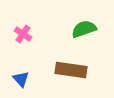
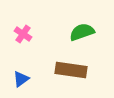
green semicircle: moved 2 px left, 3 px down
blue triangle: rotated 36 degrees clockwise
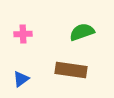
pink cross: rotated 36 degrees counterclockwise
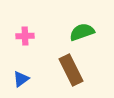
pink cross: moved 2 px right, 2 px down
brown rectangle: rotated 56 degrees clockwise
